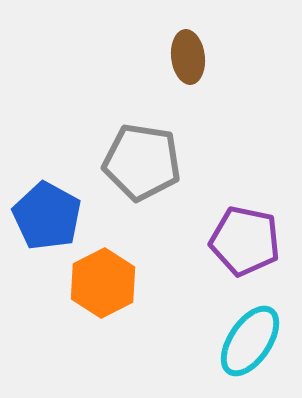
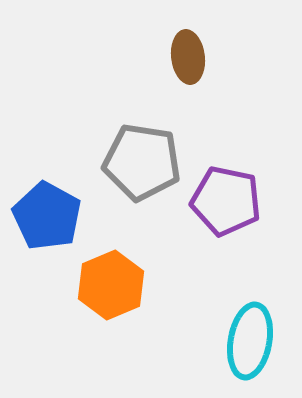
purple pentagon: moved 19 px left, 40 px up
orange hexagon: moved 8 px right, 2 px down; rotated 4 degrees clockwise
cyan ellipse: rotated 24 degrees counterclockwise
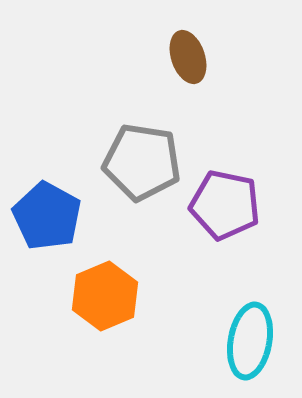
brown ellipse: rotated 12 degrees counterclockwise
purple pentagon: moved 1 px left, 4 px down
orange hexagon: moved 6 px left, 11 px down
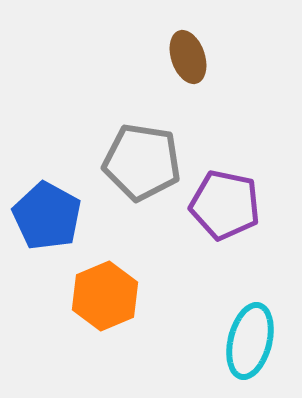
cyan ellipse: rotated 4 degrees clockwise
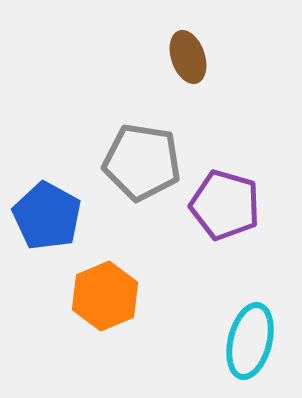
purple pentagon: rotated 4 degrees clockwise
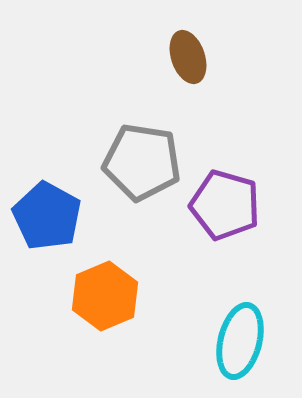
cyan ellipse: moved 10 px left
